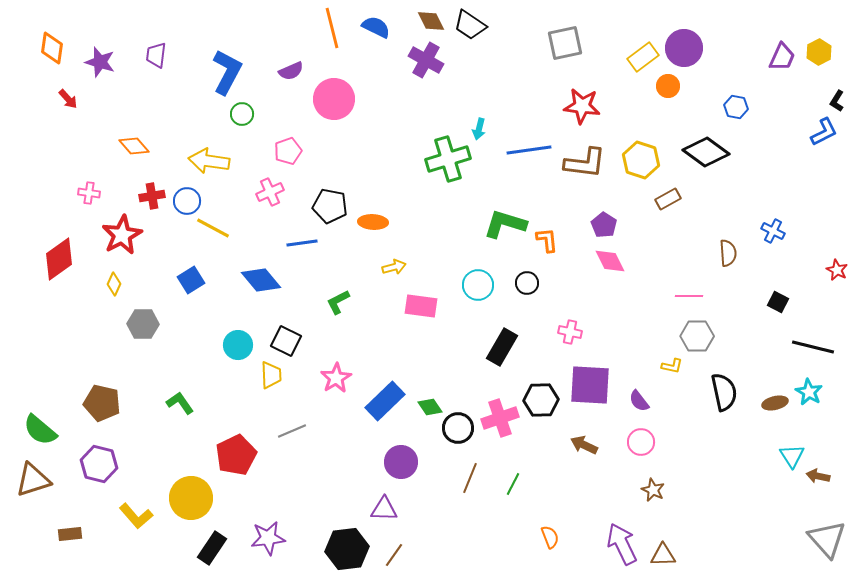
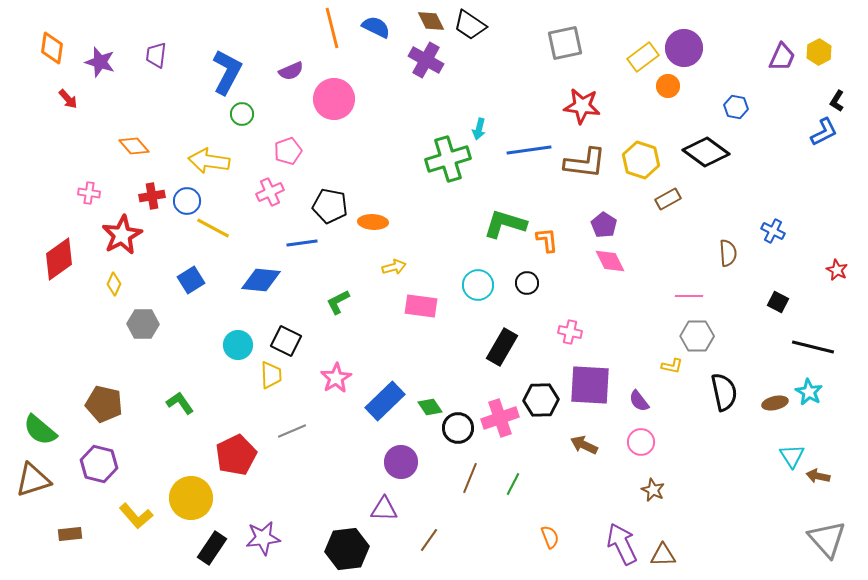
blue diamond at (261, 280): rotated 45 degrees counterclockwise
brown pentagon at (102, 403): moved 2 px right, 1 px down
purple star at (268, 538): moved 5 px left
brown line at (394, 555): moved 35 px right, 15 px up
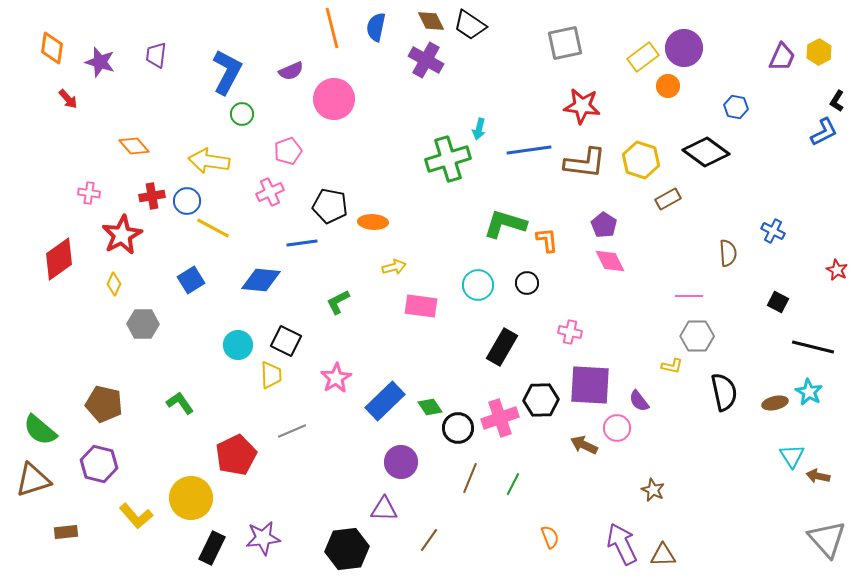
blue semicircle at (376, 27): rotated 104 degrees counterclockwise
pink circle at (641, 442): moved 24 px left, 14 px up
brown rectangle at (70, 534): moved 4 px left, 2 px up
black rectangle at (212, 548): rotated 8 degrees counterclockwise
